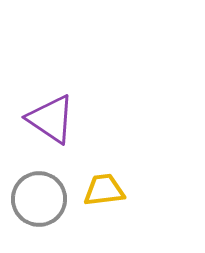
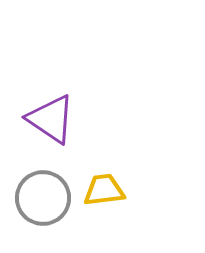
gray circle: moved 4 px right, 1 px up
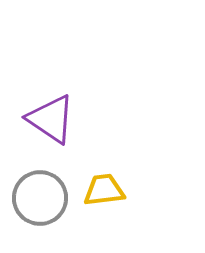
gray circle: moved 3 px left
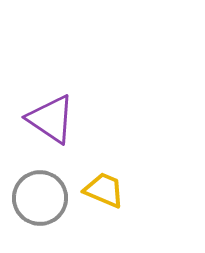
yellow trapezoid: rotated 30 degrees clockwise
